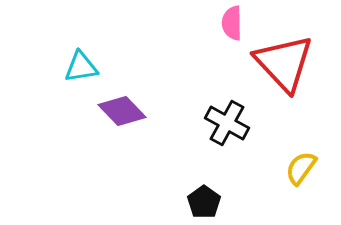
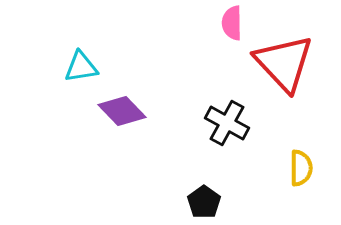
yellow semicircle: rotated 144 degrees clockwise
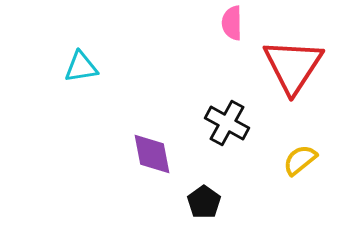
red triangle: moved 9 px right, 3 px down; rotated 16 degrees clockwise
purple diamond: moved 30 px right, 43 px down; rotated 33 degrees clockwise
yellow semicircle: moved 1 px left, 8 px up; rotated 129 degrees counterclockwise
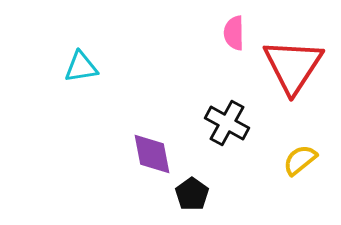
pink semicircle: moved 2 px right, 10 px down
black pentagon: moved 12 px left, 8 px up
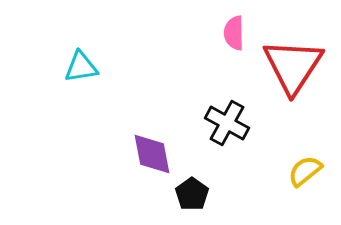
yellow semicircle: moved 5 px right, 11 px down
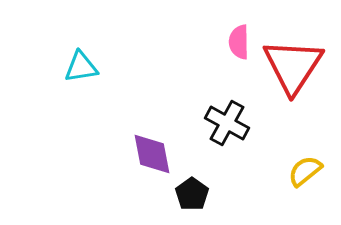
pink semicircle: moved 5 px right, 9 px down
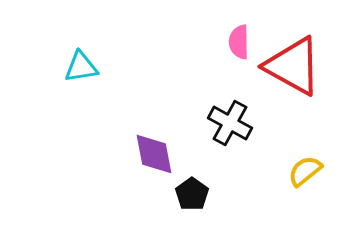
red triangle: rotated 34 degrees counterclockwise
black cross: moved 3 px right
purple diamond: moved 2 px right
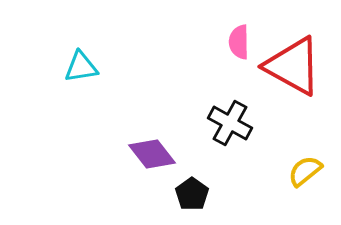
purple diamond: moved 2 px left; rotated 27 degrees counterclockwise
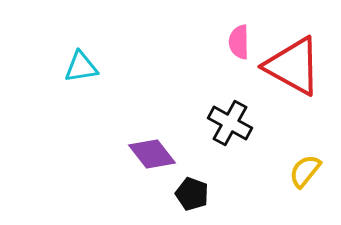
yellow semicircle: rotated 12 degrees counterclockwise
black pentagon: rotated 16 degrees counterclockwise
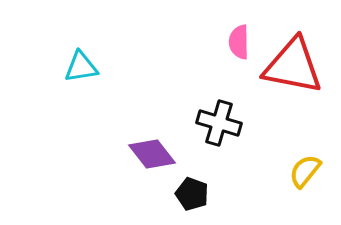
red triangle: rotated 18 degrees counterclockwise
black cross: moved 11 px left; rotated 12 degrees counterclockwise
